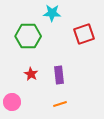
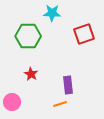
purple rectangle: moved 9 px right, 10 px down
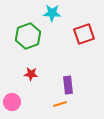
green hexagon: rotated 20 degrees counterclockwise
red star: rotated 24 degrees counterclockwise
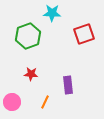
orange line: moved 15 px left, 2 px up; rotated 48 degrees counterclockwise
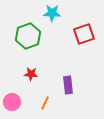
orange line: moved 1 px down
